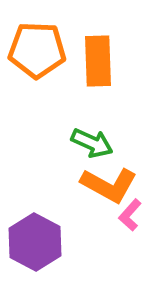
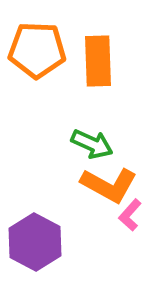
green arrow: moved 1 px down
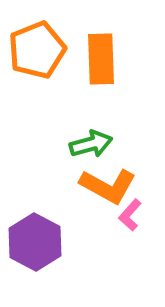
orange pentagon: rotated 24 degrees counterclockwise
orange rectangle: moved 3 px right, 2 px up
green arrow: moved 1 px left; rotated 39 degrees counterclockwise
orange L-shape: moved 1 px left, 1 px down
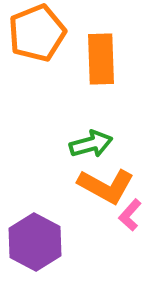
orange pentagon: moved 17 px up
orange L-shape: moved 2 px left
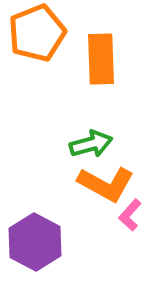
orange L-shape: moved 2 px up
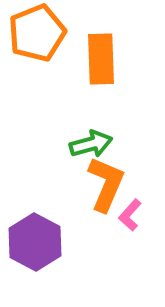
orange L-shape: rotated 96 degrees counterclockwise
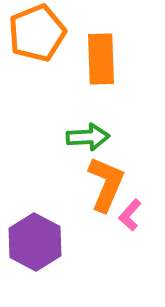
green arrow: moved 3 px left, 7 px up; rotated 12 degrees clockwise
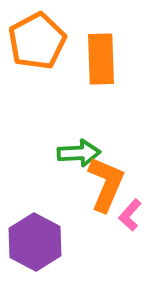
orange pentagon: moved 8 px down; rotated 6 degrees counterclockwise
green arrow: moved 9 px left, 16 px down
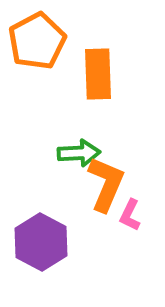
orange rectangle: moved 3 px left, 15 px down
pink L-shape: rotated 16 degrees counterclockwise
purple hexagon: moved 6 px right
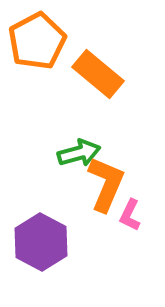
orange rectangle: rotated 48 degrees counterclockwise
green arrow: rotated 12 degrees counterclockwise
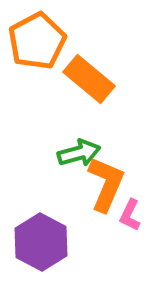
orange rectangle: moved 9 px left, 5 px down
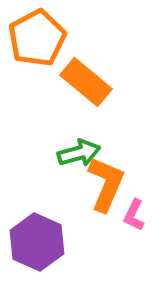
orange pentagon: moved 3 px up
orange rectangle: moved 3 px left, 3 px down
pink L-shape: moved 4 px right
purple hexagon: moved 4 px left; rotated 4 degrees counterclockwise
